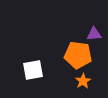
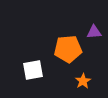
purple triangle: moved 2 px up
orange pentagon: moved 10 px left, 6 px up; rotated 12 degrees counterclockwise
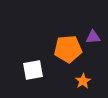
purple triangle: moved 1 px left, 5 px down
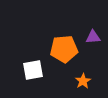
orange pentagon: moved 4 px left
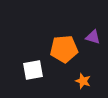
purple triangle: rotated 21 degrees clockwise
orange star: rotated 21 degrees counterclockwise
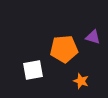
orange star: moved 2 px left
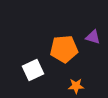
white square: rotated 15 degrees counterclockwise
orange star: moved 5 px left, 5 px down; rotated 21 degrees counterclockwise
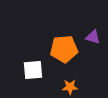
white square: rotated 20 degrees clockwise
orange star: moved 6 px left, 1 px down
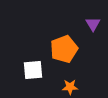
purple triangle: moved 13 px up; rotated 42 degrees clockwise
orange pentagon: rotated 16 degrees counterclockwise
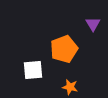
orange star: rotated 14 degrees clockwise
